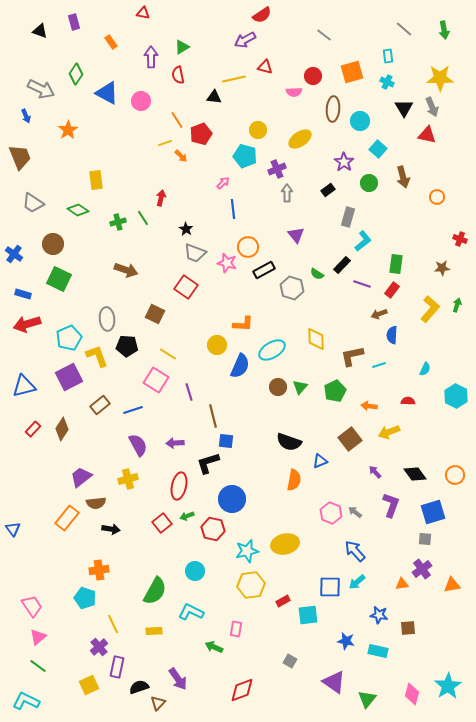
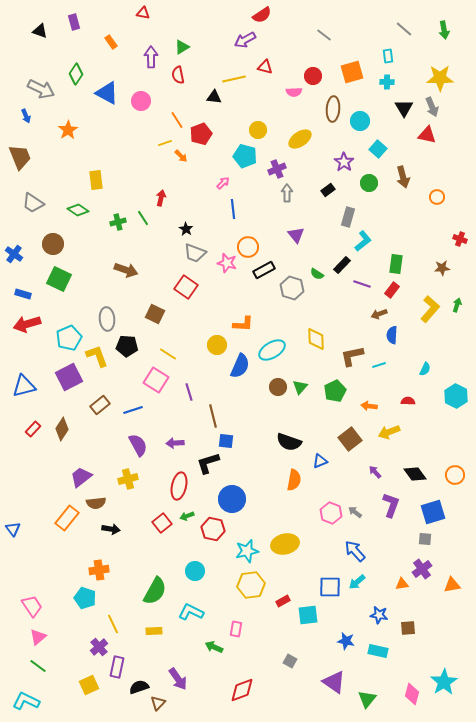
cyan cross at (387, 82): rotated 24 degrees counterclockwise
cyan star at (448, 686): moved 4 px left, 4 px up
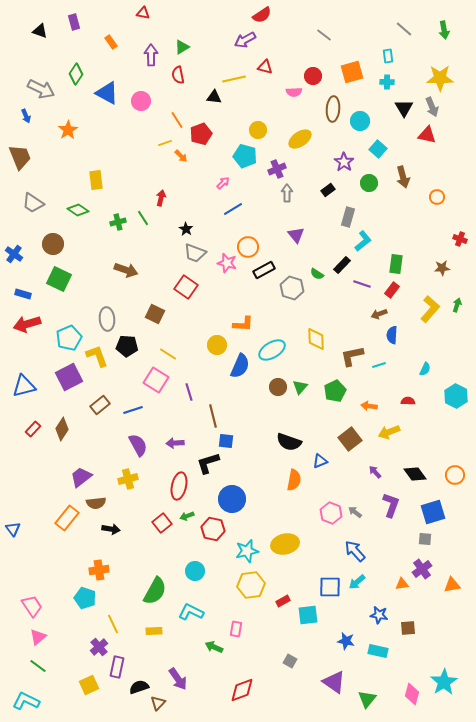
purple arrow at (151, 57): moved 2 px up
blue line at (233, 209): rotated 66 degrees clockwise
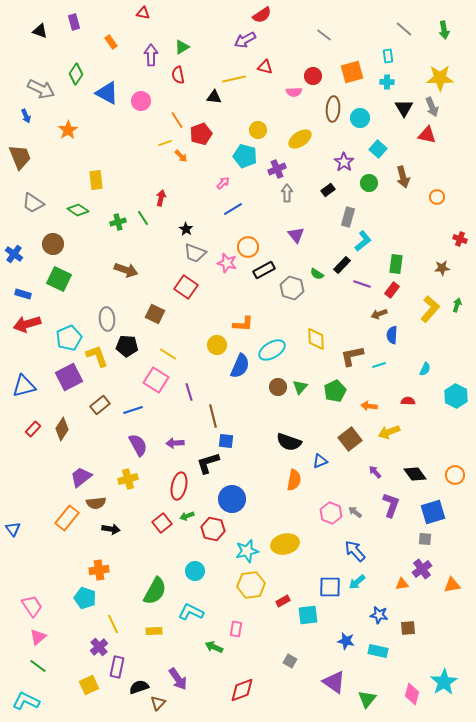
cyan circle at (360, 121): moved 3 px up
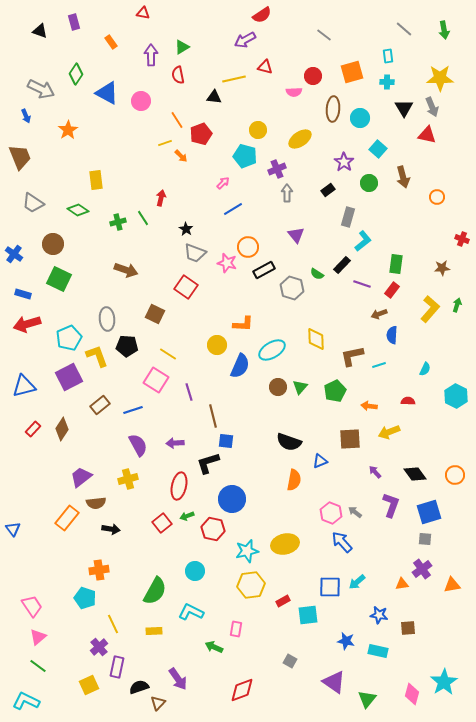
red cross at (460, 239): moved 2 px right
brown square at (350, 439): rotated 35 degrees clockwise
blue square at (433, 512): moved 4 px left
blue arrow at (355, 551): moved 13 px left, 9 px up
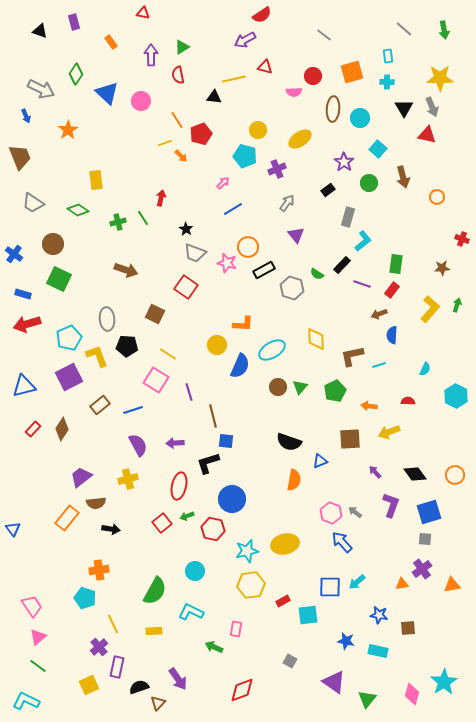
blue triangle at (107, 93): rotated 15 degrees clockwise
gray arrow at (287, 193): moved 10 px down; rotated 36 degrees clockwise
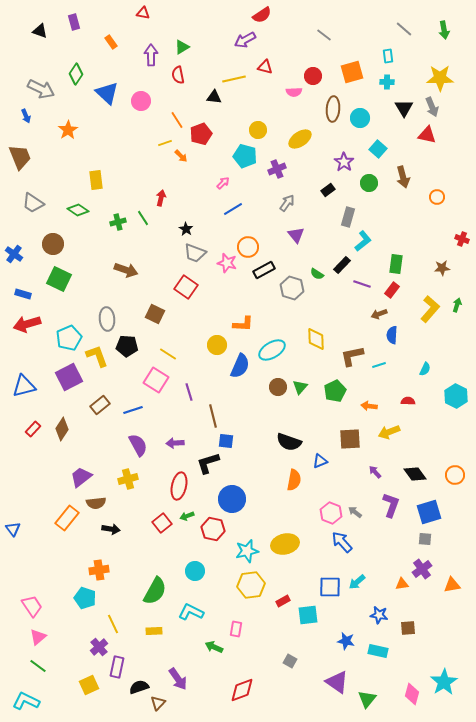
purple triangle at (334, 682): moved 3 px right
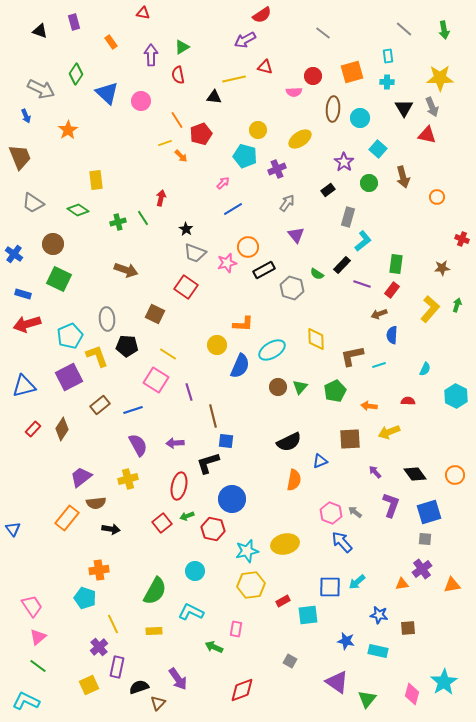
gray line at (324, 35): moved 1 px left, 2 px up
pink star at (227, 263): rotated 30 degrees counterclockwise
cyan pentagon at (69, 338): moved 1 px right, 2 px up
black semicircle at (289, 442): rotated 45 degrees counterclockwise
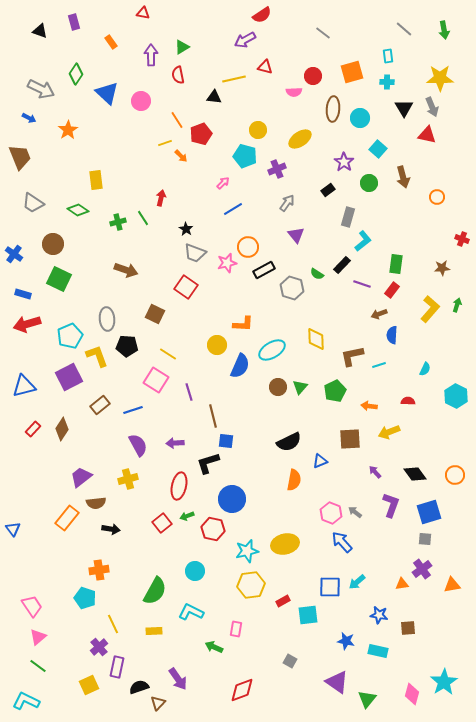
blue arrow at (26, 116): moved 3 px right, 2 px down; rotated 40 degrees counterclockwise
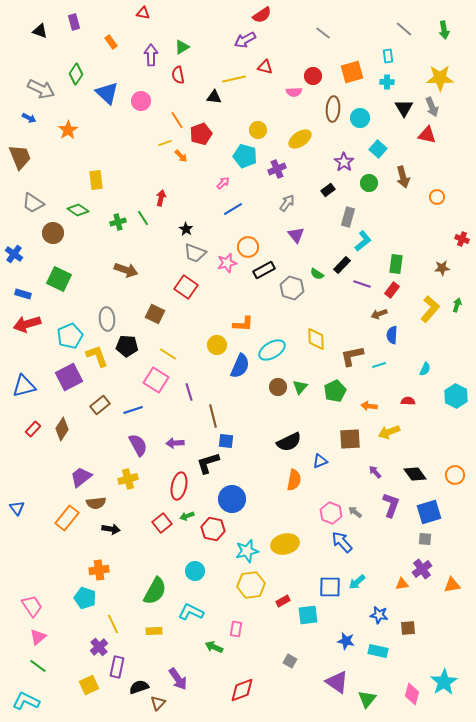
brown circle at (53, 244): moved 11 px up
blue triangle at (13, 529): moved 4 px right, 21 px up
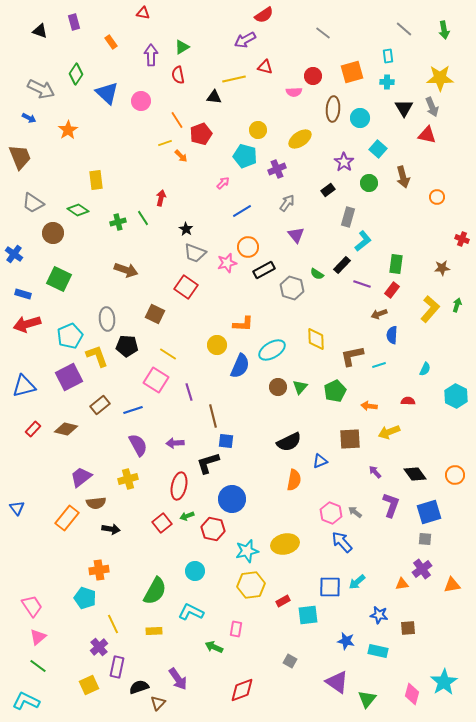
red semicircle at (262, 15): moved 2 px right
blue line at (233, 209): moved 9 px right, 2 px down
brown diamond at (62, 429): moved 4 px right; rotated 70 degrees clockwise
